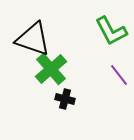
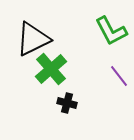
black triangle: rotated 45 degrees counterclockwise
purple line: moved 1 px down
black cross: moved 2 px right, 4 px down
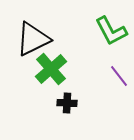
black cross: rotated 12 degrees counterclockwise
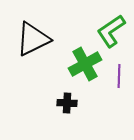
green L-shape: rotated 84 degrees clockwise
green cross: moved 34 px right, 5 px up; rotated 12 degrees clockwise
purple line: rotated 40 degrees clockwise
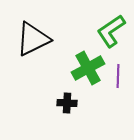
green cross: moved 3 px right, 4 px down
purple line: moved 1 px left
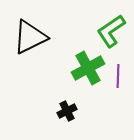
black triangle: moved 3 px left, 2 px up
black cross: moved 8 px down; rotated 30 degrees counterclockwise
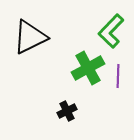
green L-shape: rotated 12 degrees counterclockwise
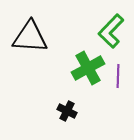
black triangle: rotated 30 degrees clockwise
black cross: rotated 36 degrees counterclockwise
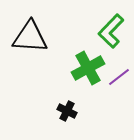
purple line: moved 1 px right, 1 px down; rotated 50 degrees clockwise
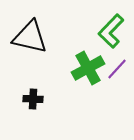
black triangle: rotated 9 degrees clockwise
purple line: moved 2 px left, 8 px up; rotated 10 degrees counterclockwise
black cross: moved 34 px left, 12 px up; rotated 24 degrees counterclockwise
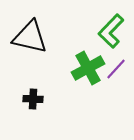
purple line: moved 1 px left
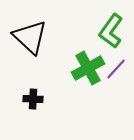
green L-shape: rotated 8 degrees counterclockwise
black triangle: rotated 30 degrees clockwise
